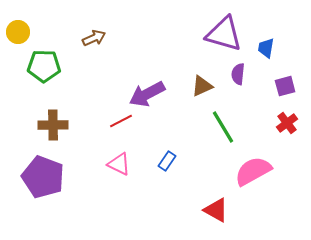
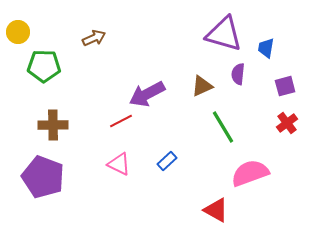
blue rectangle: rotated 12 degrees clockwise
pink semicircle: moved 3 px left, 2 px down; rotated 9 degrees clockwise
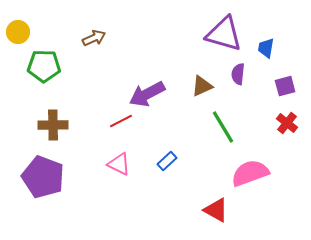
red cross: rotated 15 degrees counterclockwise
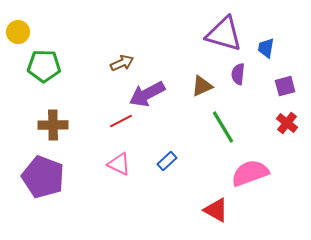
brown arrow: moved 28 px right, 25 px down
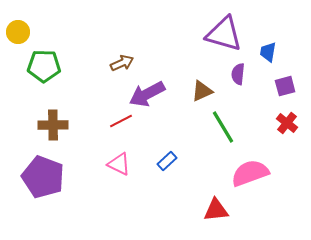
blue trapezoid: moved 2 px right, 4 px down
brown triangle: moved 5 px down
red triangle: rotated 36 degrees counterclockwise
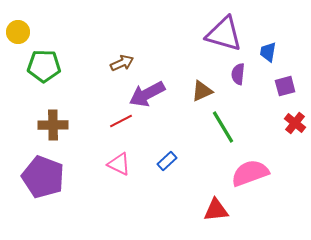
red cross: moved 8 px right
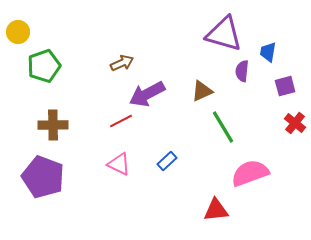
green pentagon: rotated 20 degrees counterclockwise
purple semicircle: moved 4 px right, 3 px up
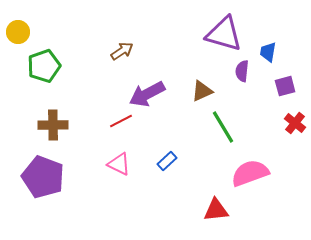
brown arrow: moved 12 px up; rotated 10 degrees counterclockwise
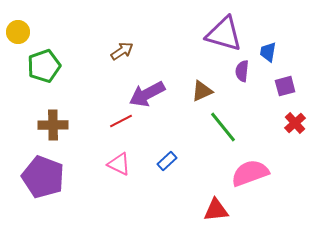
red cross: rotated 10 degrees clockwise
green line: rotated 8 degrees counterclockwise
